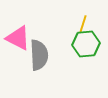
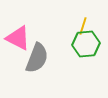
yellow line: moved 2 px down
gray semicircle: moved 2 px left, 3 px down; rotated 24 degrees clockwise
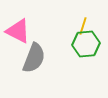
pink triangle: moved 7 px up
gray semicircle: moved 3 px left
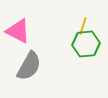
gray semicircle: moved 5 px left, 8 px down; rotated 8 degrees clockwise
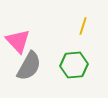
pink triangle: moved 10 px down; rotated 20 degrees clockwise
green hexagon: moved 12 px left, 21 px down
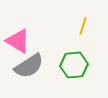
pink triangle: rotated 16 degrees counterclockwise
gray semicircle: rotated 28 degrees clockwise
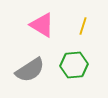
pink triangle: moved 24 px right, 16 px up
gray semicircle: moved 1 px right, 4 px down
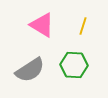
green hexagon: rotated 8 degrees clockwise
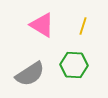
gray semicircle: moved 4 px down
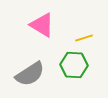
yellow line: moved 1 px right, 12 px down; rotated 54 degrees clockwise
